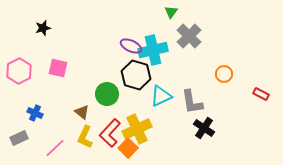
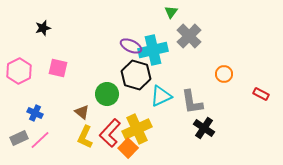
pink line: moved 15 px left, 8 px up
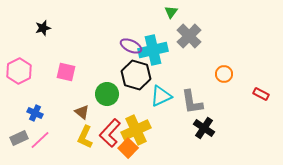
pink square: moved 8 px right, 4 px down
yellow cross: moved 1 px left, 1 px down
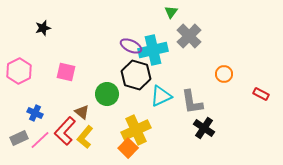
red L-shape: moved 45 px left, 2 px up
yellow L-shape: rotated 15 degrees clockwise
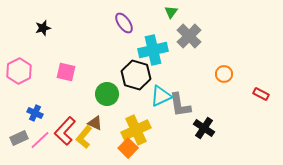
purple ellipse: moved 7 px left, 23 px up; rotated 30 degrees clockwise
gray L-shape: moved 12 px left, 3 px down
brown triangle: moved 13 px right, 11 px down; rotated 14 degrees counterclockwise
yellow L-shape: moved 1 px left
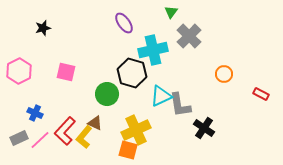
black hexagon: moved 4 px left, 2 px up
orange square: moved 2 px down; rotated 30 degrees counterclockwise
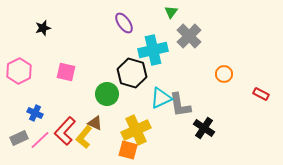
cyan triangle: moved 2 px down
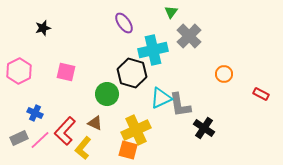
yellow L-shape: moved 1 px left, 11 px down
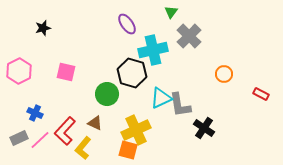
purple ellipse: moved 3 px right, 1 px down
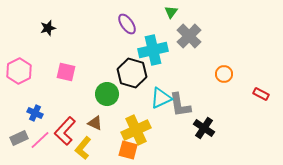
black star: moved 5 px right
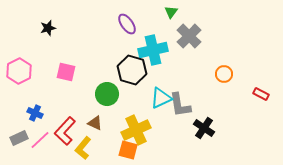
black hexagon: moved 3 px up
